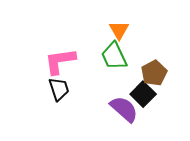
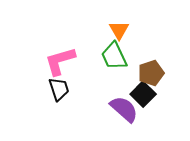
pink L-shape: rotated 8 degrees counterclockwise
brown pentagon: moved 3 px left; rotated 10 degrees clockwise
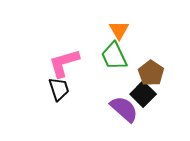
pink L-shape: moved 4 px right, 2 px down
brown pentagon: rotated 20 degrees counterclockwise
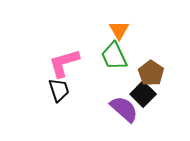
black trapezoid: moved 1 px down
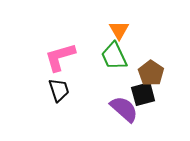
pink L-shape: moved 4 px left, 6 px up
black square: rotated 30 degrees clockwise
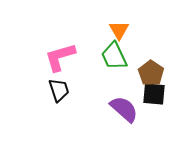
black square: moved 11 px right; rotated 20 degrees clockwise
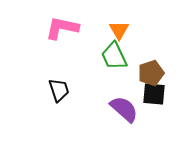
pink L-shape: moved 2 px right, 29 px up; rotated 28 degrees clockwise
brown pentagon: rotated 20 degrees clockwise
